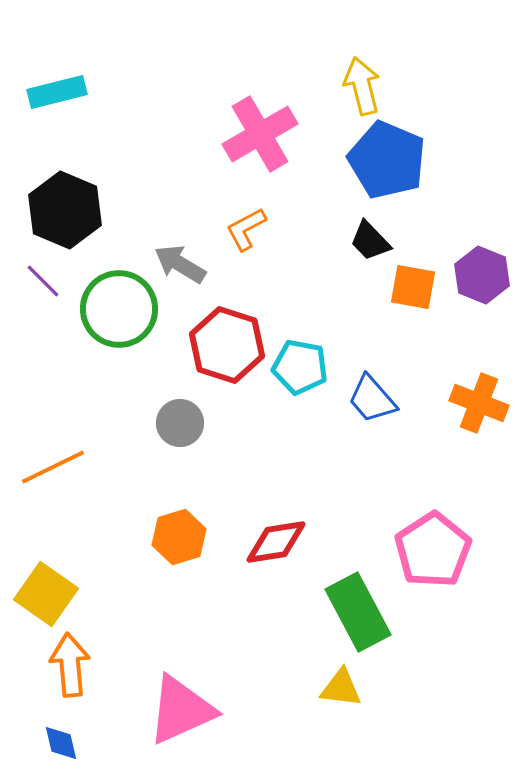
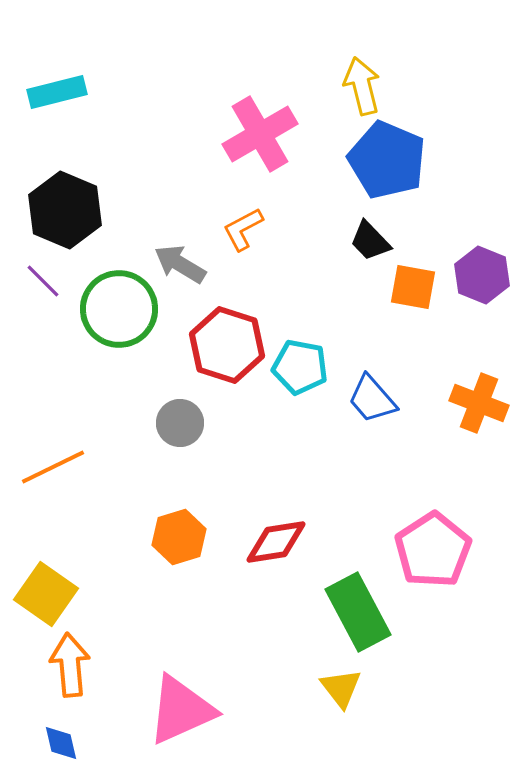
orange L-shape: moved 3 px left
yellow triangle: rotated 45 degrees clockwise
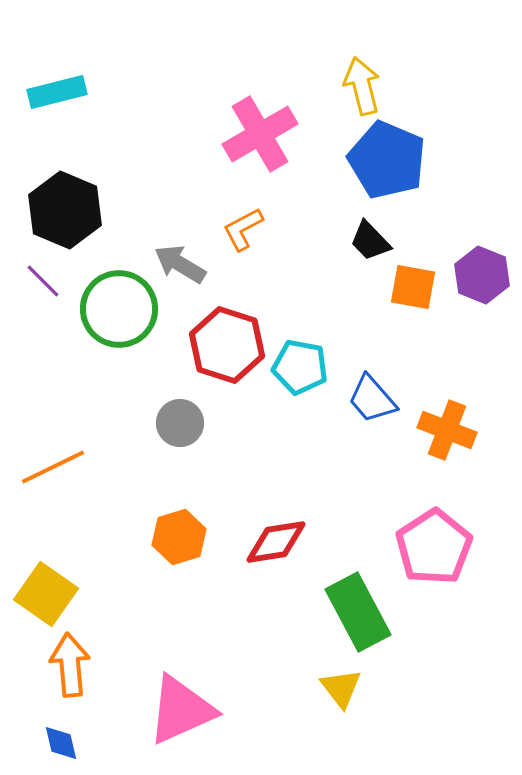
orange cross: moved 32 px left, 27 px down
pink pentagon: moved 1 px right, 3 px up
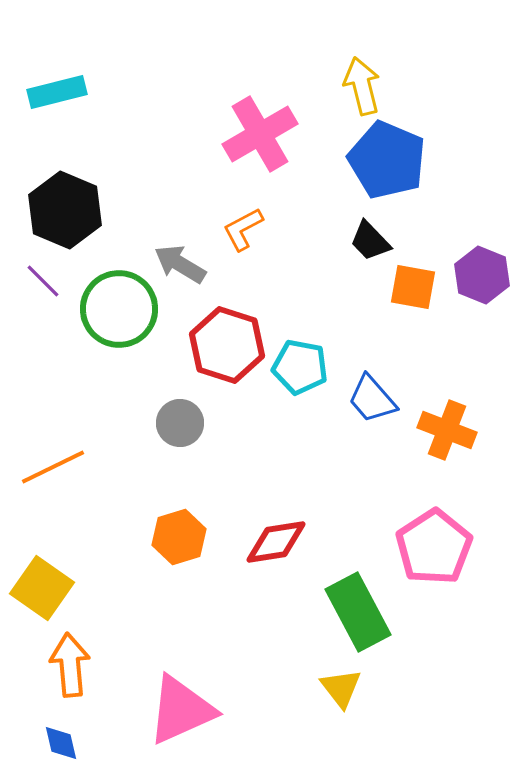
yellow square: moved 4 px left, 6 px up
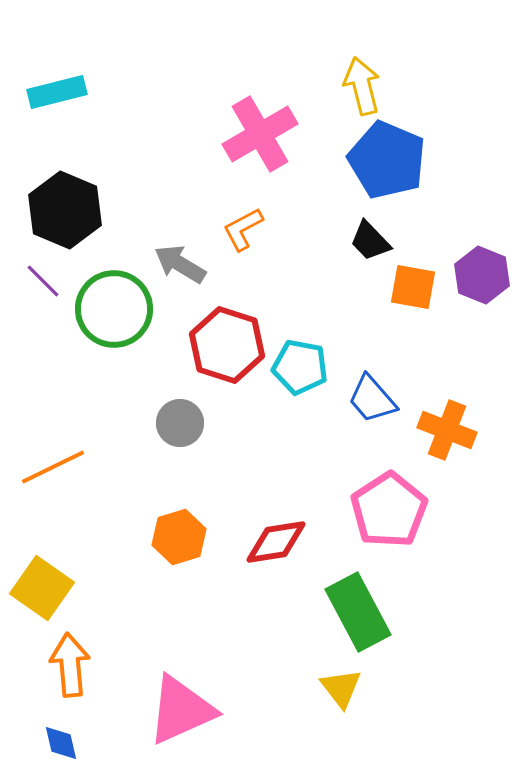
green circle: moved 5 px left
pink pentagon: moved 45 px left, 37 px up
